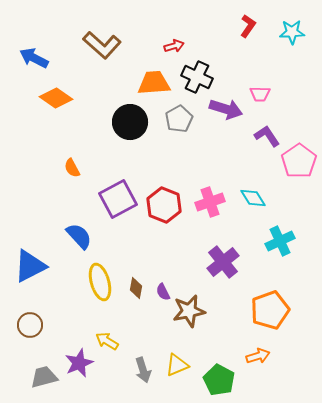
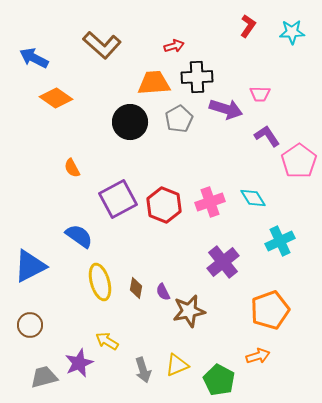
black cross: rotated 28 degrees counterclockwise
blue semicircle: rotated 12 degrees counterclockwise
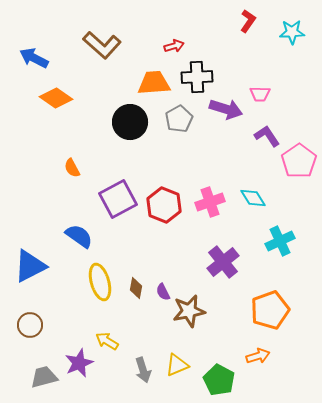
red L-shape: moved 5 px up
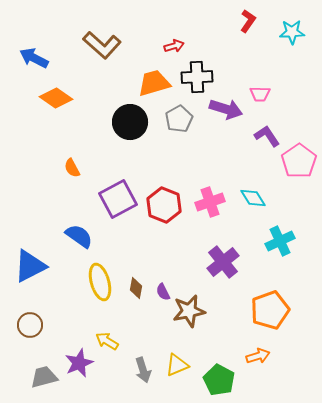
orange trapezoid: rotated 12 degrees counterclockwise
